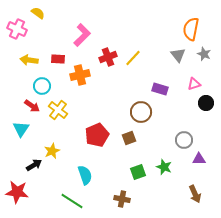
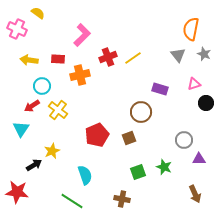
yellow line: rotated 12 degrees clockwise
red arrow: rotated 112 degrees clockwise
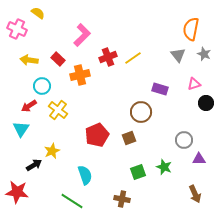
red rectangle: rotated 40 degrees clockwise
red arrow: moved 3 px left
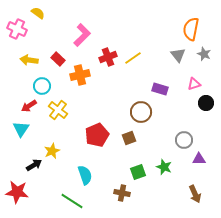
brown cross: moved 6 px up
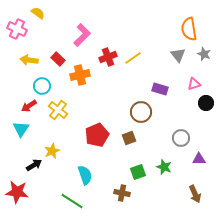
orange semicircle: moved 2 px left; rotated 20 degrees counterclockwise
gray circle: moved 3 px left, 2 px up
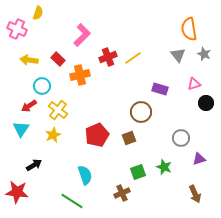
yellow semicircle: rotated 72 degrees clockwise
yellow star: moved 1 px right, 16 px up
purple triangle: rotated 16 degrees counterclockwise
brown cross: rotated 35 degrees counterclockwise
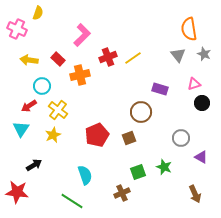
black circle: moved 4 px left
purple triangle: moved 2 px right, 2 px up; rotated 48 degrees clockwise
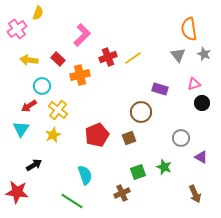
pink cross: rotated 30 degrees clockwise
